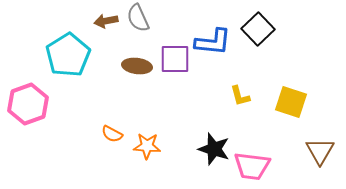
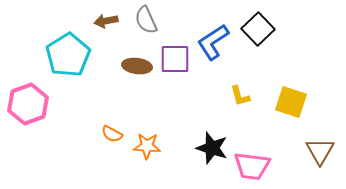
gray semicircle: moved 8 px right, 2 px down
blue L-shape: rotated 141 degrees clockwise
black star: moved 2 px left, 1 px up
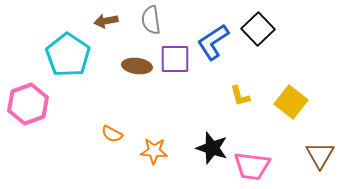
gray semicircle: moved 5 px right; rotated 16 degrees clockwise
cyan pentagon: rotated 6 degrees counterclockwise
yellow square: rotated 20 degrees clockwise
orange star: moved 7 px right, 5 px down
brown triangle: moved 4 px down
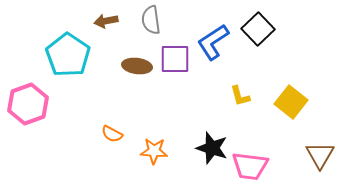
pink trapezoid: moved 2 px left
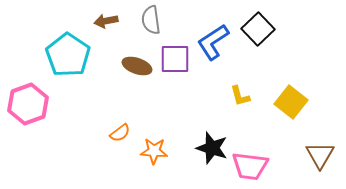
brown ellipse: rotated 12 degrees clockwise
orange semicircle: moved 8 px right, 1 px up; rotated 65 degrees counterclockwise
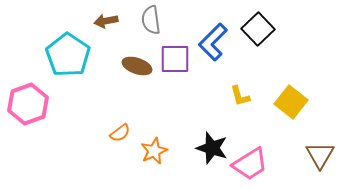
blue L-shape: rotated 12 degrees counterclockwise
orange star: rotated 28 degrees counterclockwise
pink trapezoid: moved 2 px up; rotated 39 degrees counterclockwise
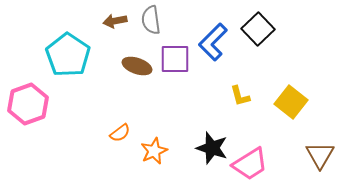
brown arrow: moved 9 px right
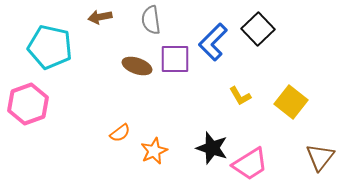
brown arrow: moved 15 px left, 4 px up
cyan pentagon: moved 18 px left, 8 px up; rotated 21 degrees counterclockwise
yellow L-shape: rotated 15 degrees counterclockwise
brown triangle: moved 2 px down; rotated 8 degrees clockwise
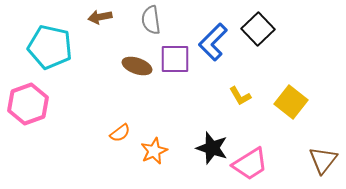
brown triangle: moved 3 px right, 3 px down
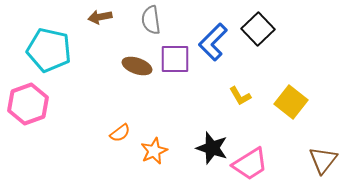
cyan pentagon: moved 1 px left, 3 px down
